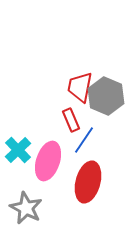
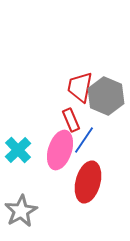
pink ellipse: moved 12 px right, 11 px up
gray star: moved 5 px left, 3 px down; rotated 16 degrees clockwise
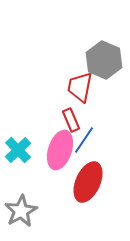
gray hexagon: moved 2 px left, 36 px up
red ellipse: rotated 9 degrees clockwise
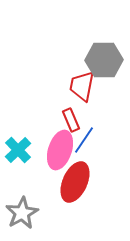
gray hexagon: rotated 24 degrees counterclockwise
red trapezoid: moved 2 px right, 1 px up
red ellipse: moved 13 px left
gray star: moved 1 px right, 2 px down
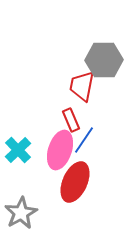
gray star: moved 1 px left
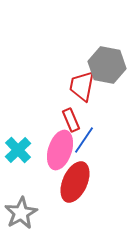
gray hexagon: moved 3 px right, 5 px down; rotated 12 degrees clockwise
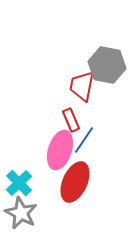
cyan cross: moved 1 px right, 33 px down
gray star: rotated 16 degrees counterclockwise
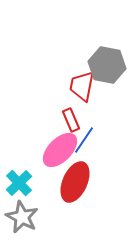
pink ellipse: rotated 27 degrees clockwise
gray star: moved 1 px right, 4 px down
